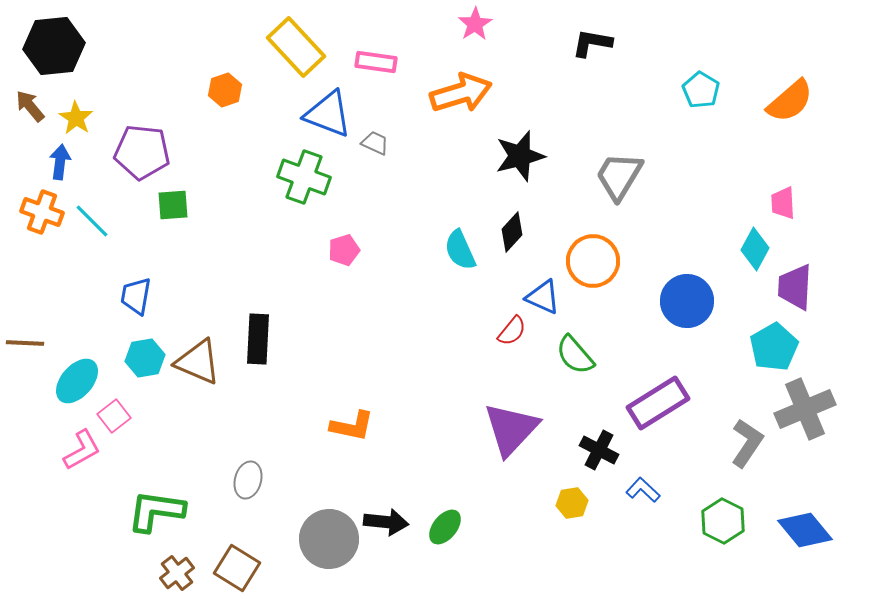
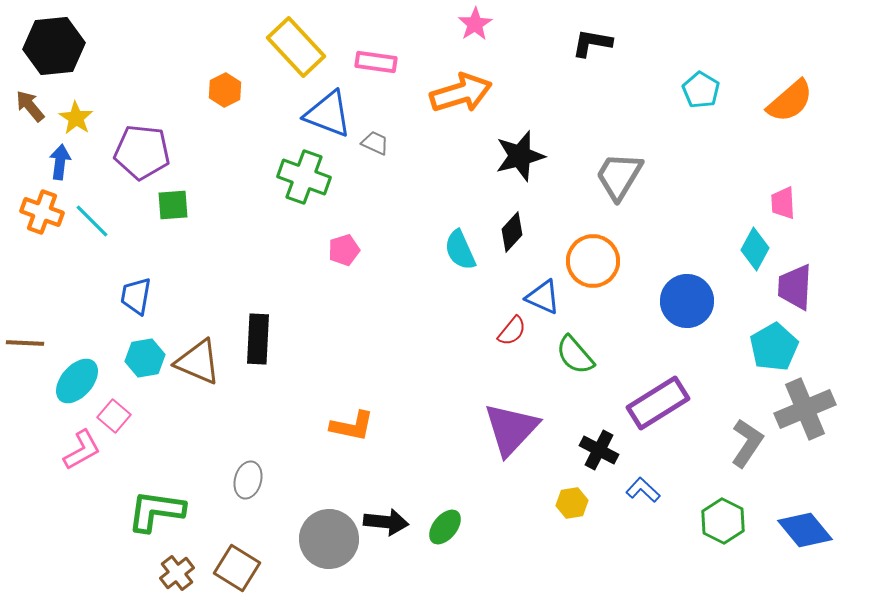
orange hexagon at (225, 90): rotated 8 degrees counterclockwise
pink square at (114, 416): rotated 12 degrees counterclockwise
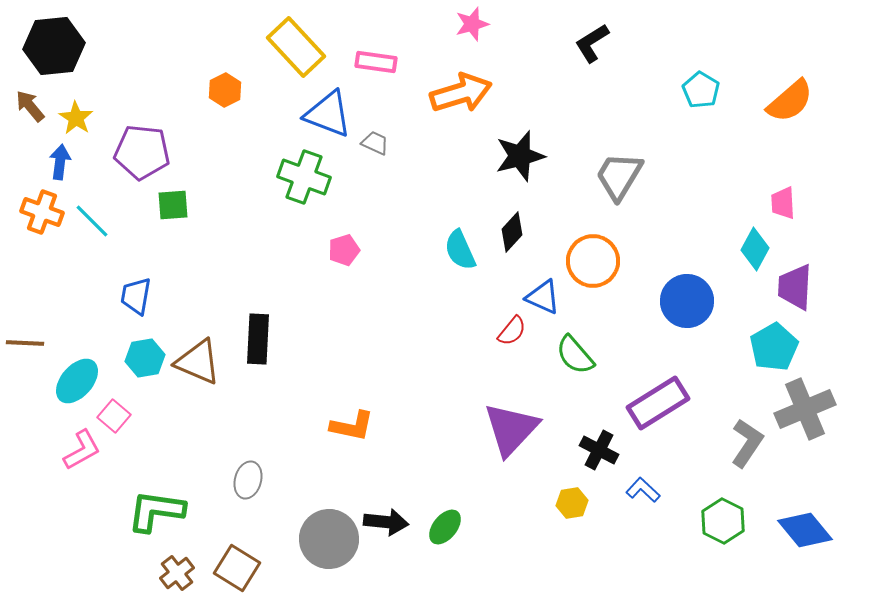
pink star at (475, 24): moved 3 px left; rotated 16 degrees clockwise
black L-shape at (592, 43): rotated 42 degrees counterclockwise
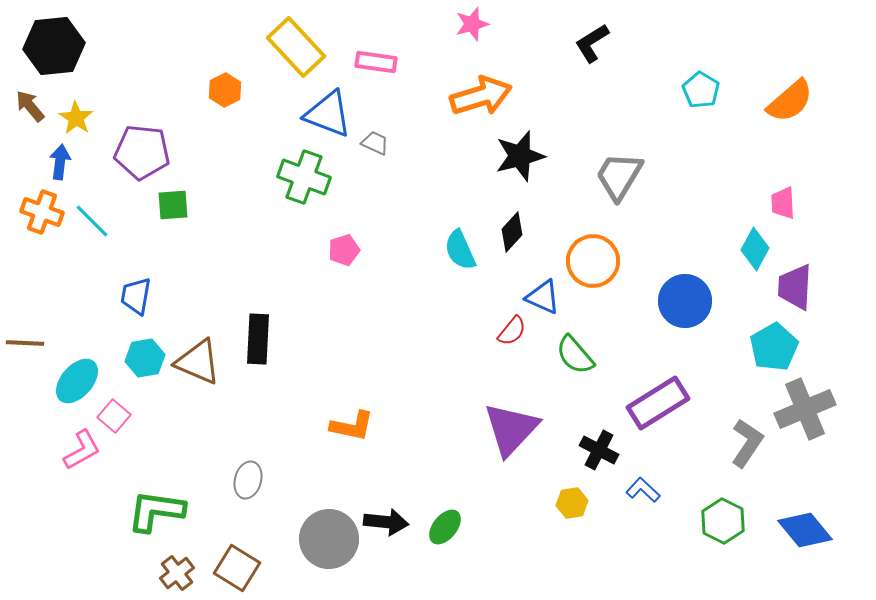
orange arrow at (461, 93): moved 20 px right, 3 px down
blue circle at (687, 301): moved 2 px left
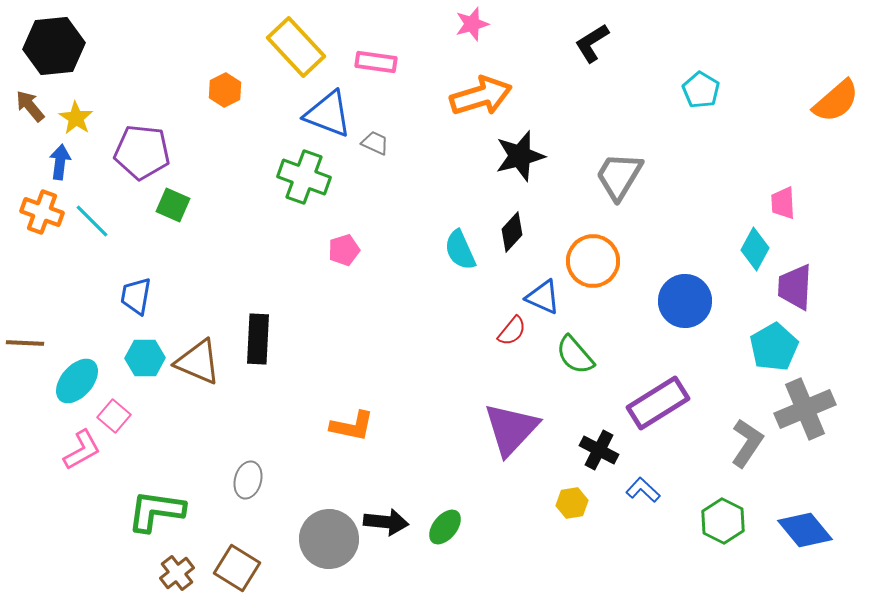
orange semicircle at (790, 101): moved 46 px right
green square at (173, 205): rotated 28 degrees clockwise
cyan hexagon at (145, 358): rotated 9 degrees clockwise
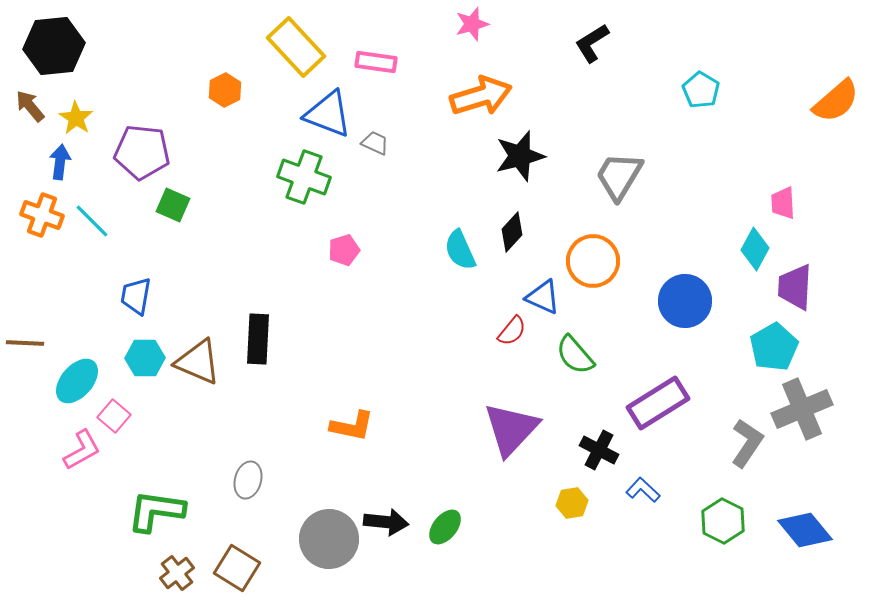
orange cross at (42, 212): moved 3 px down
gray cross at (805, 409): moved 3 px left
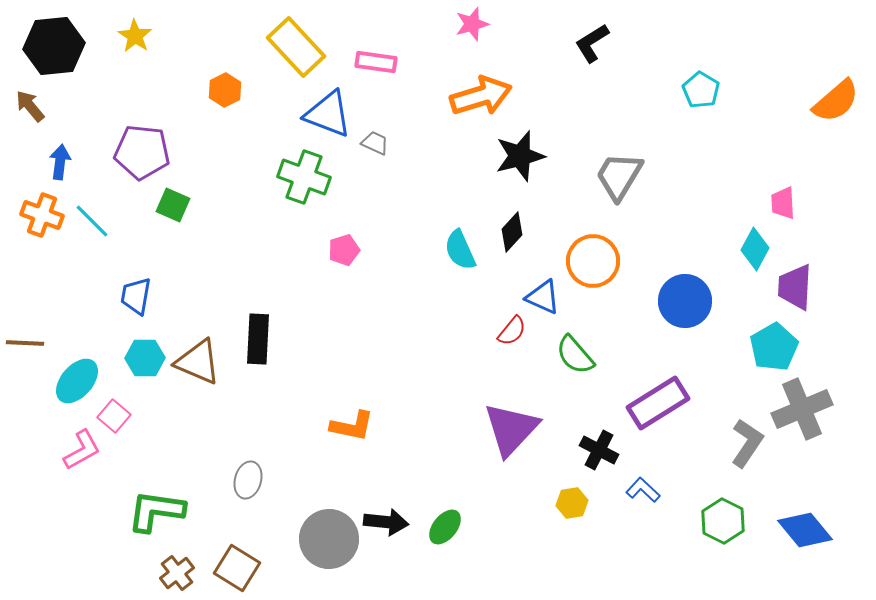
yellow star at (76, 118): moved 59 px right, 82 px up
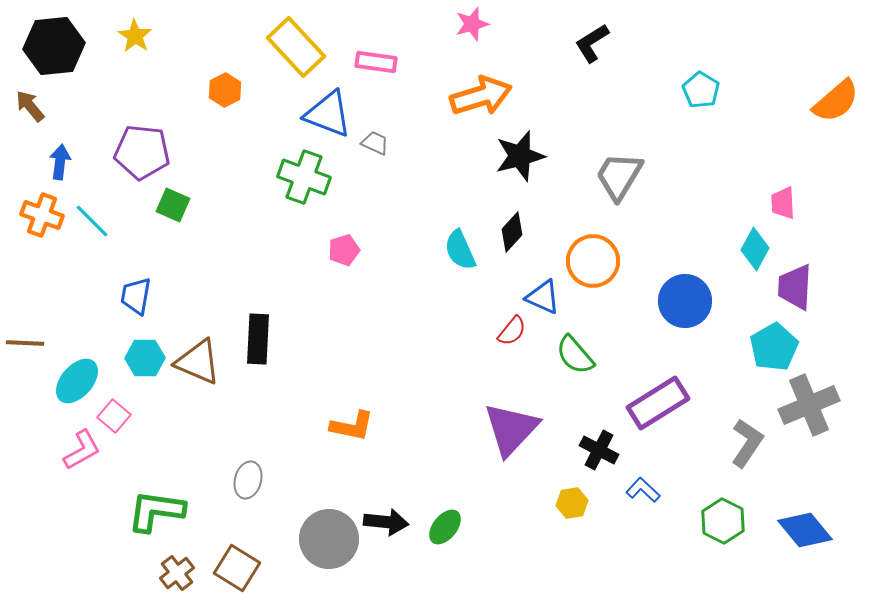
gray cross at (802, 409): moved 7 px right, 4 px up
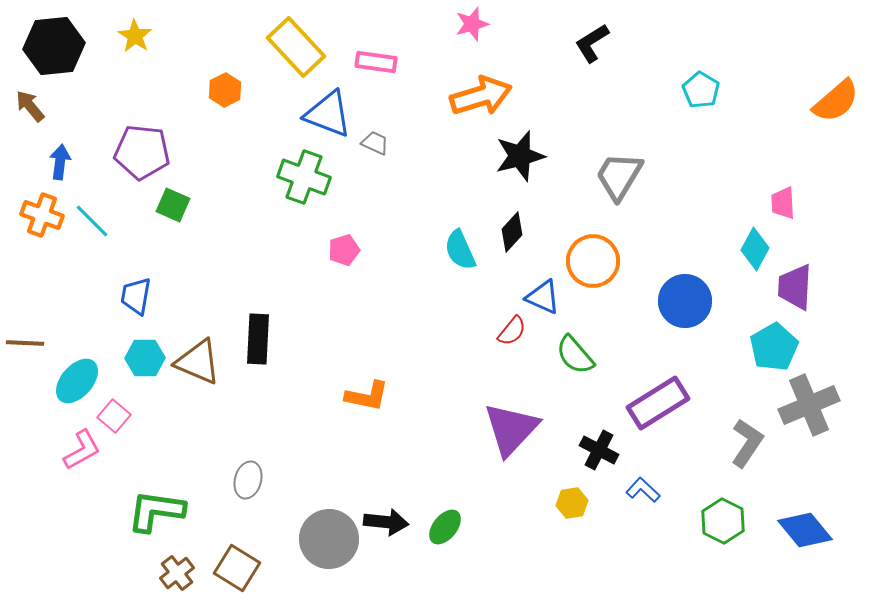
orange L-shape at (352, 426): moved 15 px right, 30 px up
